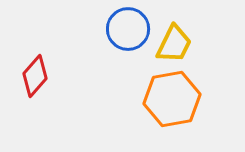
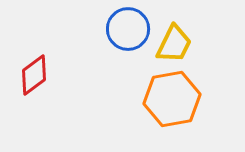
red diamond: moved 1 px left, 1 px up; rotated 12 degrees clockwise
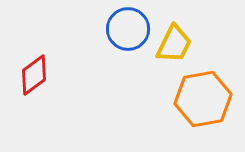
orange hexagon: moved 31 px right
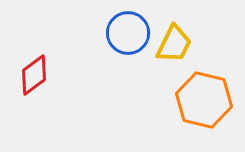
blue circle: moved 4 px down
orange hexagon: moved 1 px right, 1 px down; rotated 24 degrees clockwise
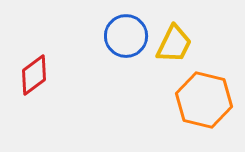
blue circle: moved 2 px left, 3 px down
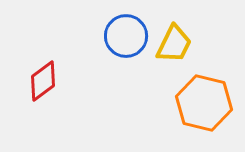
red diamond: moved 9 px right, 6 px down
orange hexagon: moved 3 px down
